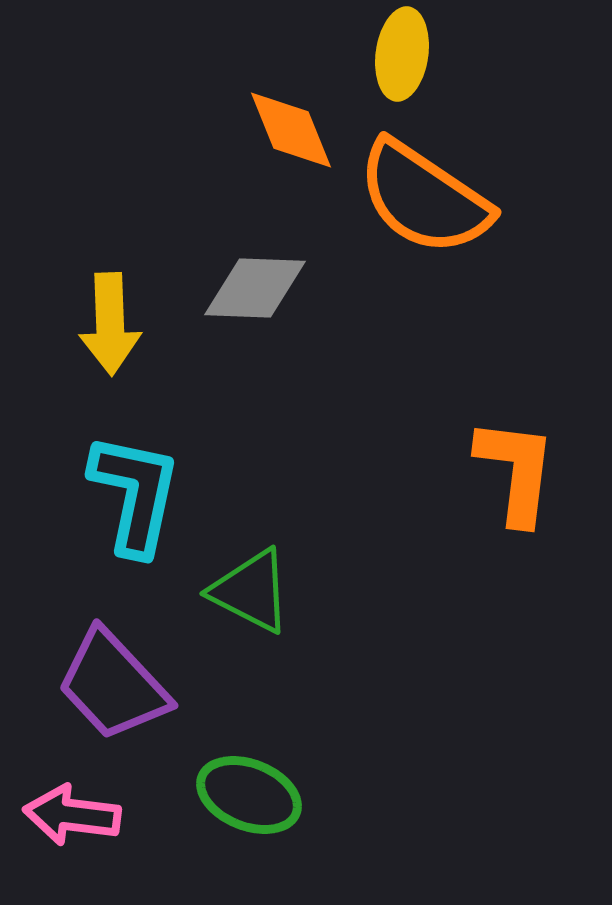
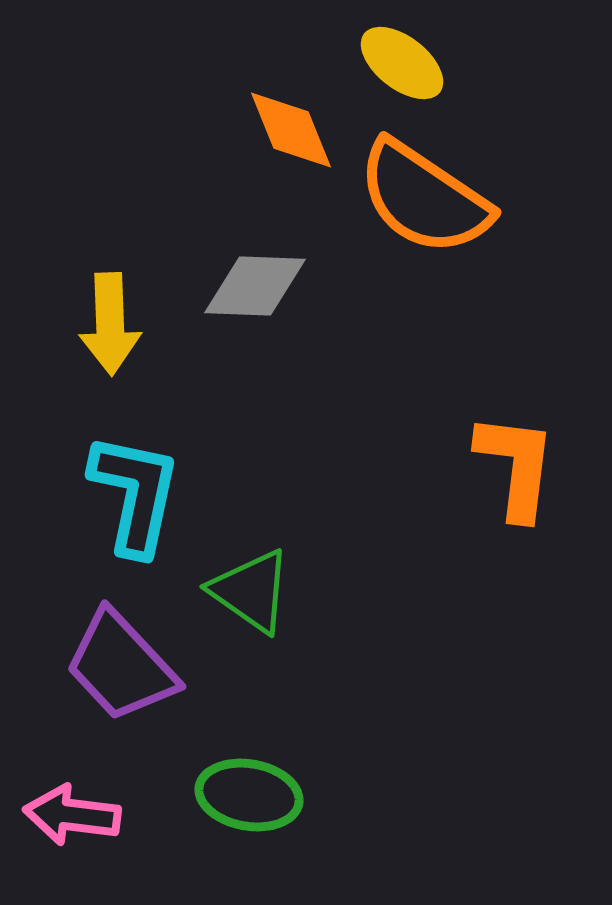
yellow ellipse: moved 9 px down; rotated 60 degrees counterclockwise
gray diamond: moved 2 px up
orange L-shape: moved 5 px up
green triangle: rotated 8 degrees clockwise
purple trapezoid: moved 8 px right, 19 px up
green ellipse: rotated 12 degrees counterclockwise
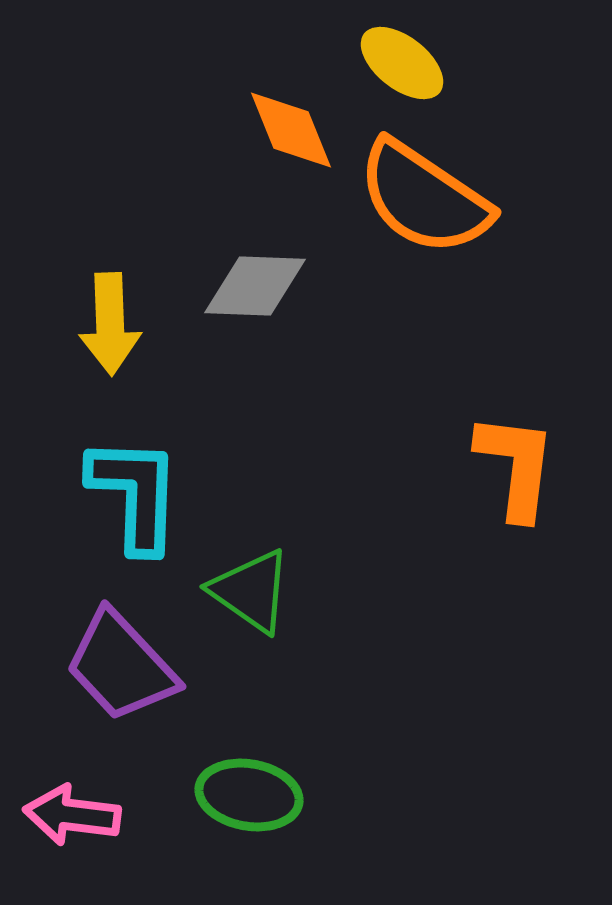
cyan L-shape: rotated 10 degrees counterclockwise
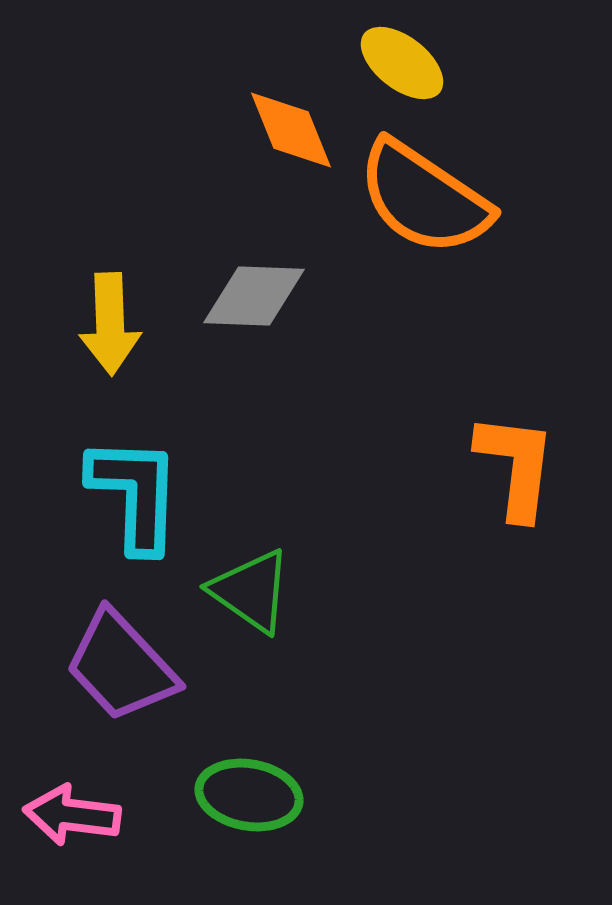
gray diamond: moved 1 px left, 10 px down
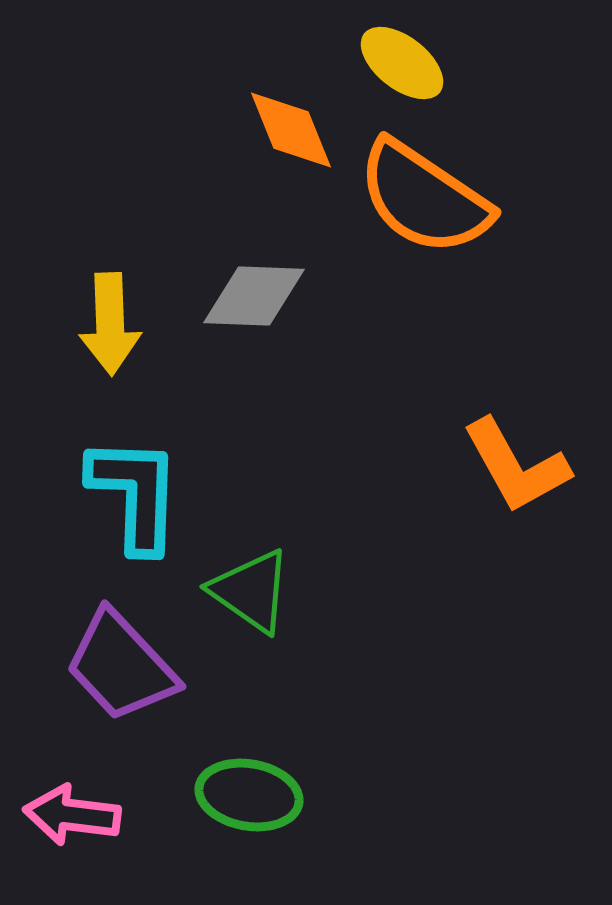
orange L-shape: rotated 144 degrees clockwise
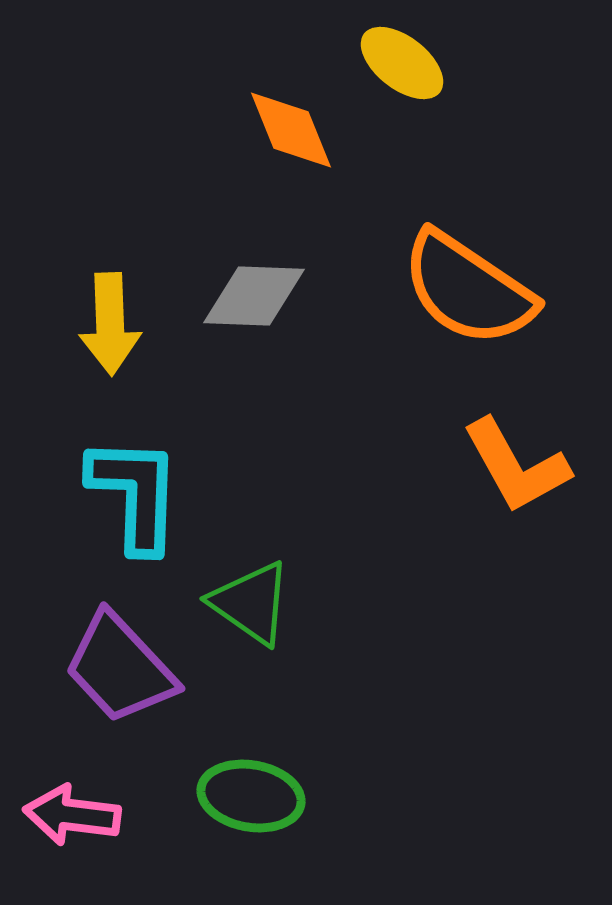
orange semicircle: moved 44 px right, 91 px down
green triangle: moved 12 px down
purple trapezoid: moved 1 px left, 2 px down
green ellipse: moved 2 px right, 1 px down
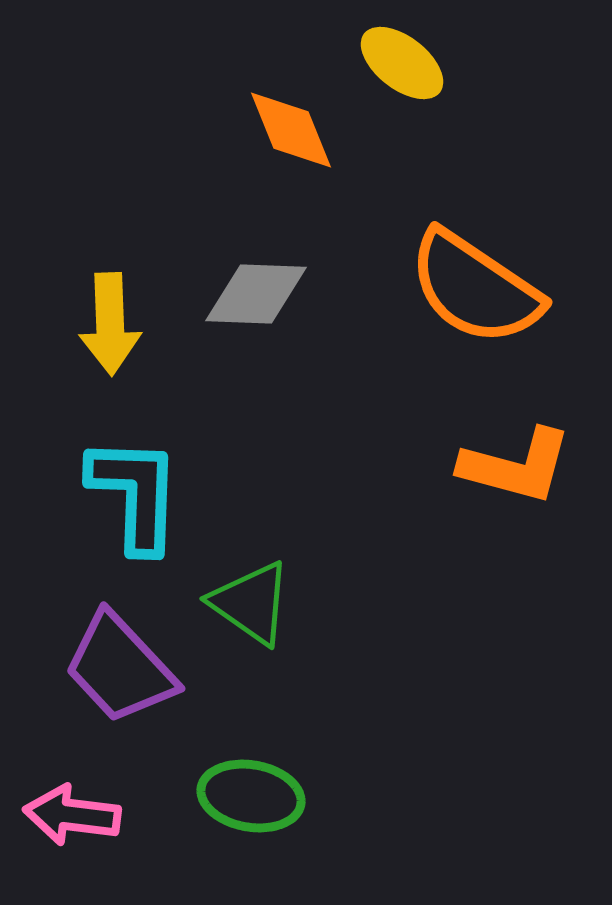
orange semicircle: moved 7 px right, 1 px up
gray diamond: moved 2 px right, 2 px up
orange L-shape: rotated 46 degrees counterclockwise
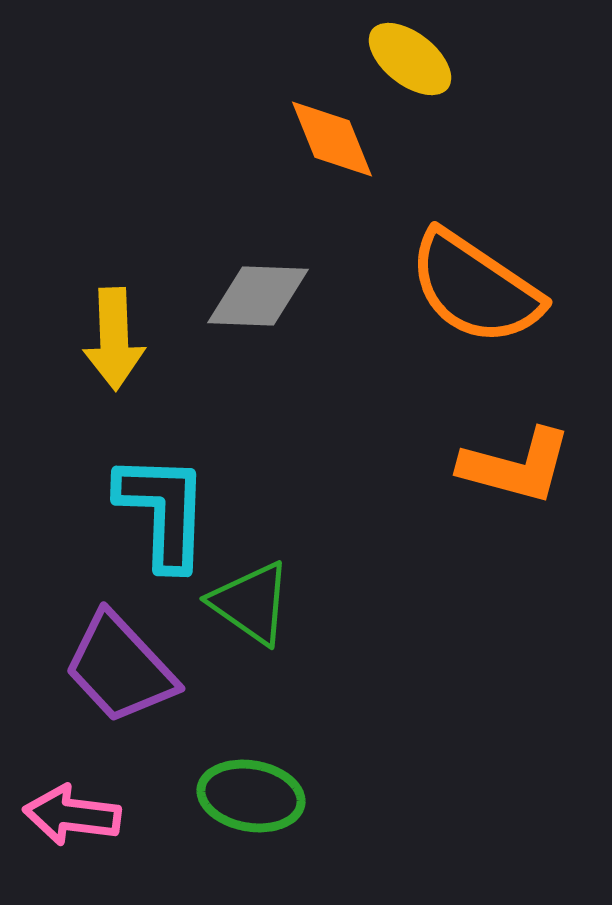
yellow ellipse: moved 8 px right, 4 px up
orange diamond: moved 41 px right, 9 px down
gray diamond: moved 2 px right, 2 px down
yellow arrow: moved 4 px right, 15 px down
cyan L-shape: moved 28 px right, 17 px down
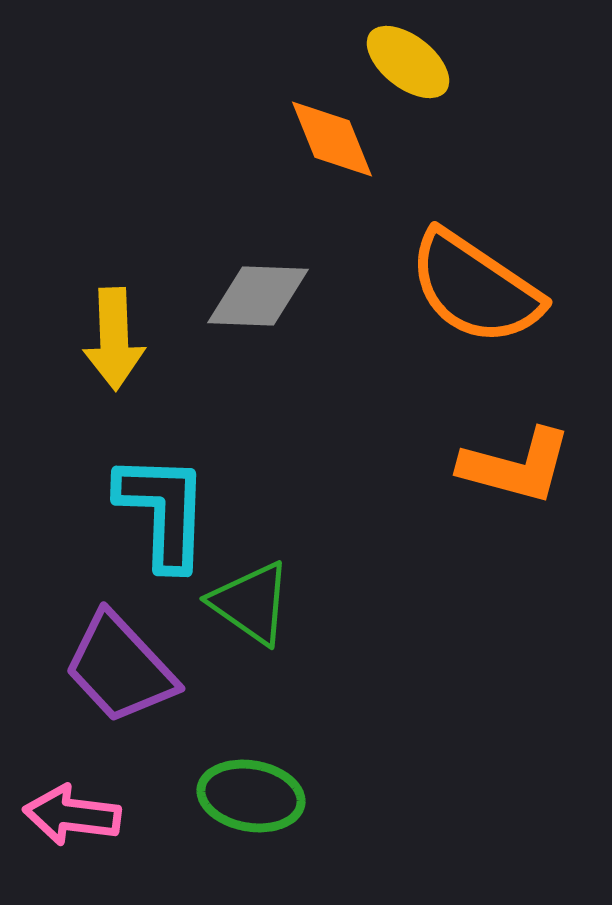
yellow ellipse: moved 2 px left, 3 px down
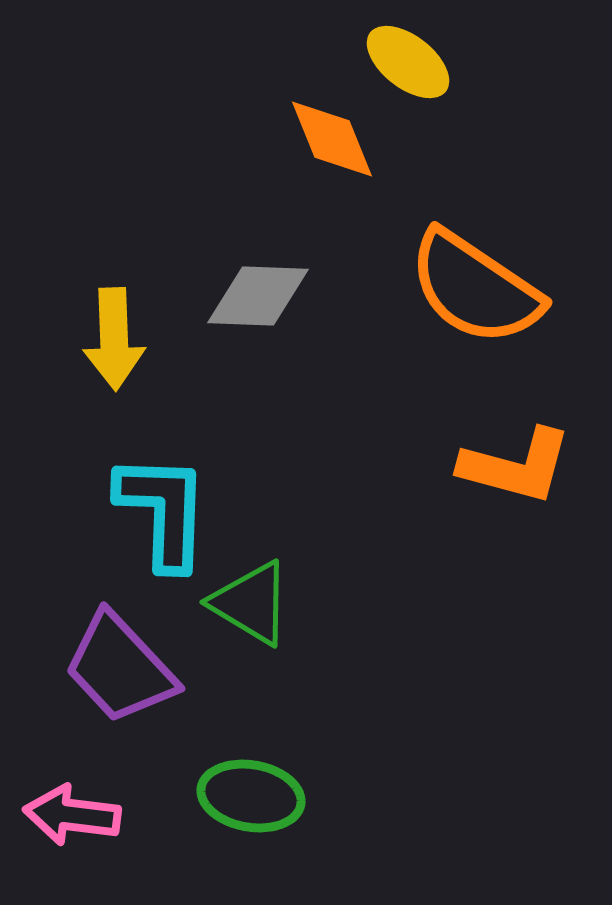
green triangle: rotated 4 degrees counterclockwise
